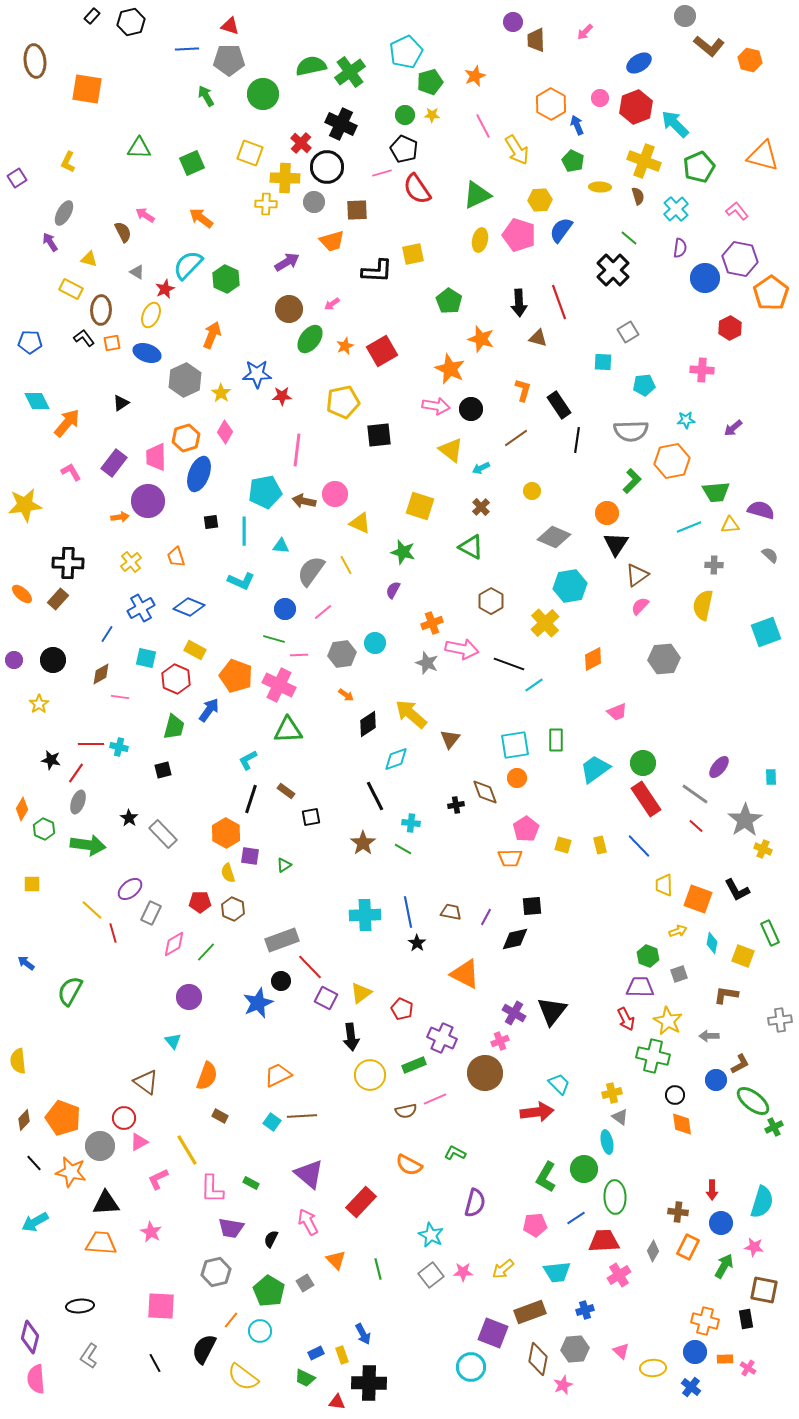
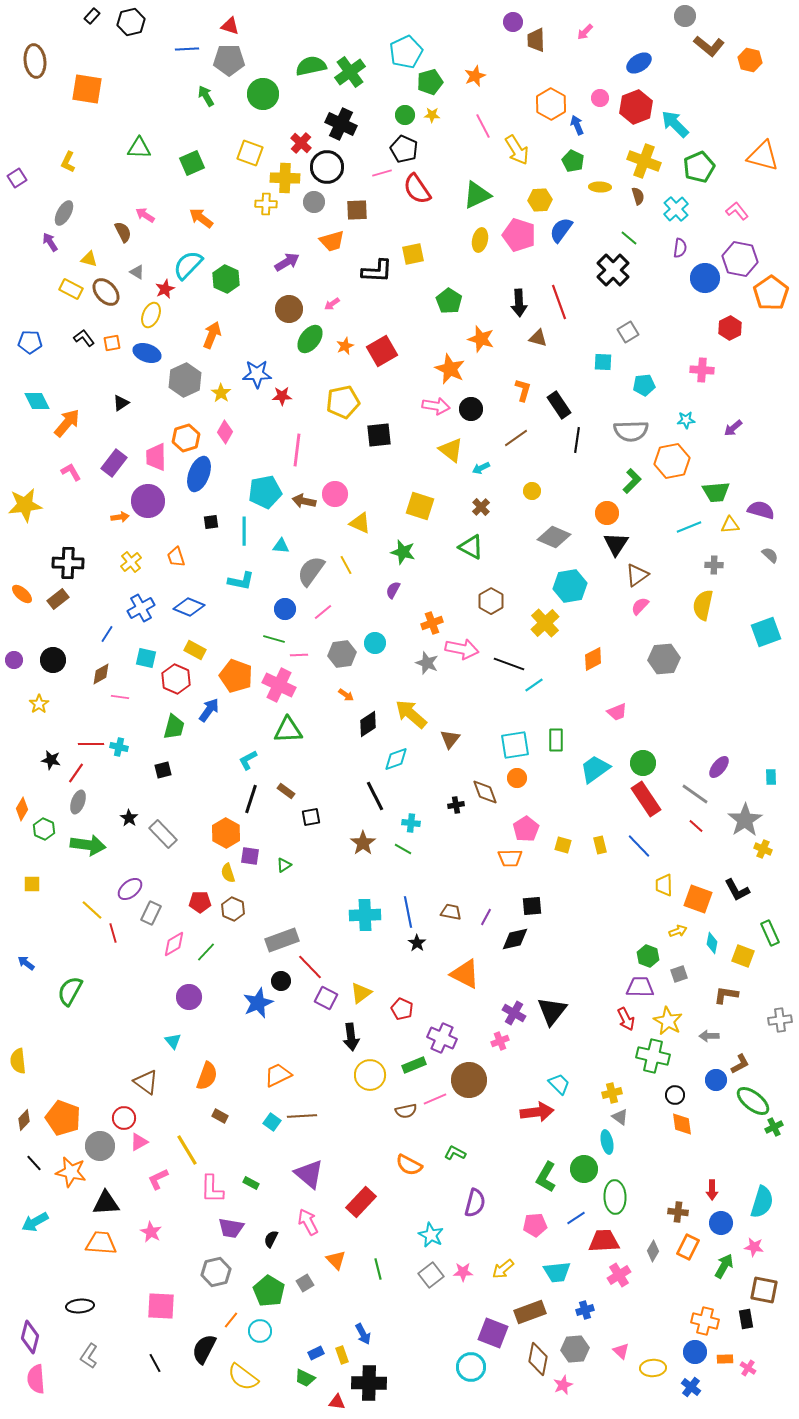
brown ellipse at (101, 310): moved 5 px right, 18 px up; rotated 44 degrees counterclockwise
cyan L-shape at (241, 581): rotated 12 degrees counterclockwise
brown rectangle at (58, 599): rotated 10 degrees clockwise
brown circle at (485, 1073): moved 16 px left, 7 px down
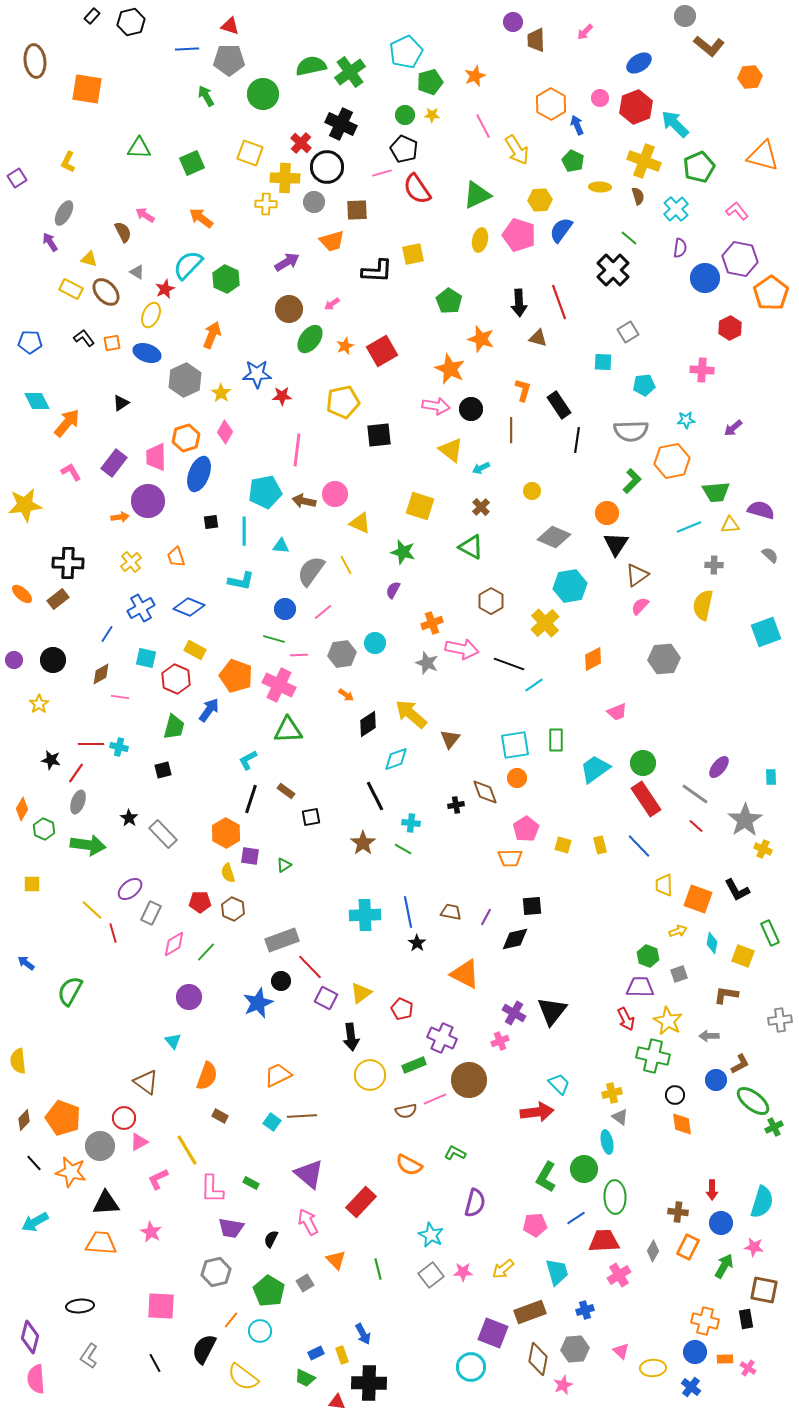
orange hexagon at (750, 60): moved 17 px down; rotated 20 degrees counterclockwise
brown line at (516, 438): moved 5 px left, 8 px up; rotated 55 degrees counterclockwise
cyan trapezoid at (557, 1272): rotated 100 degrees counterclockwise
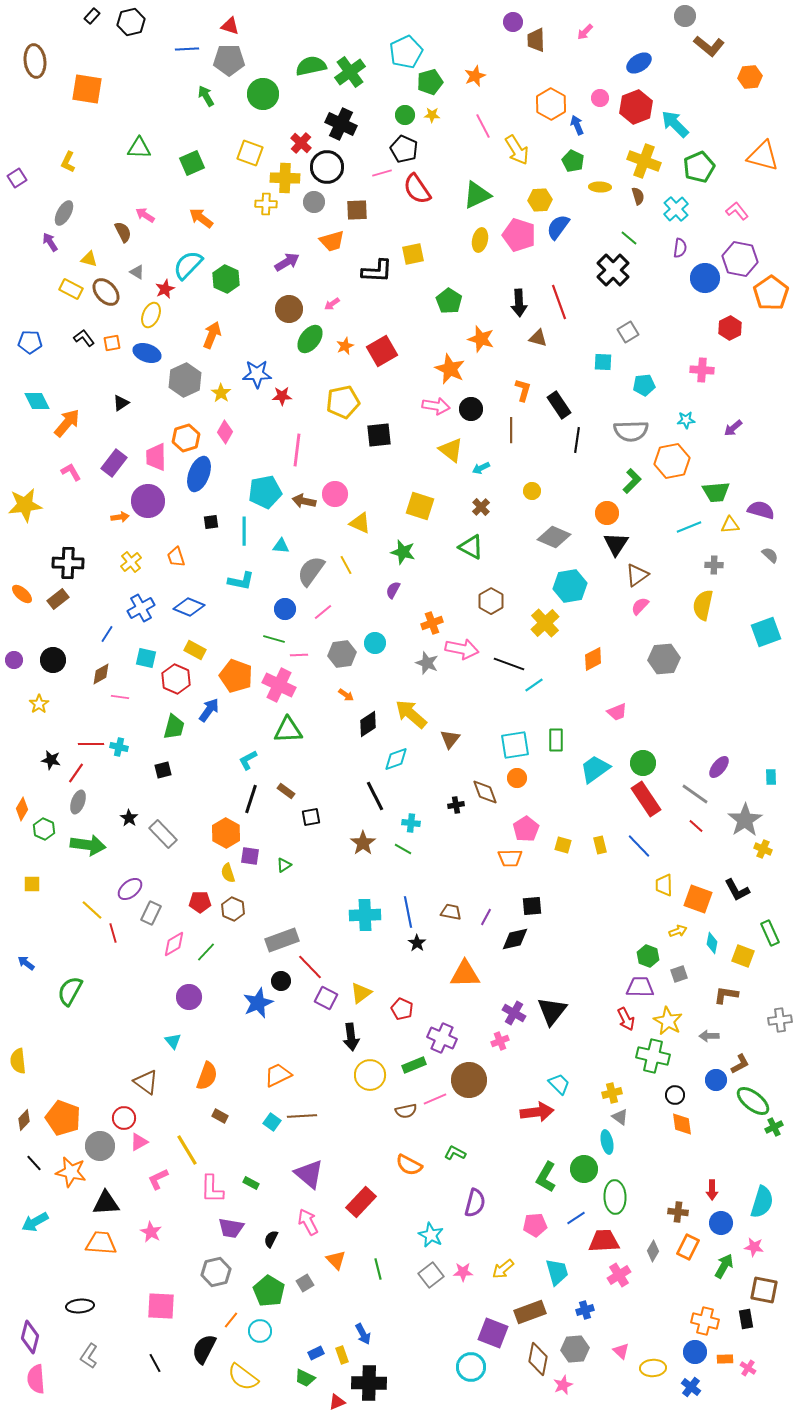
blue semicircle at (561, 230): moved 3 px left, 3 px up
orange triangle at (465, 974): rotated 28 degrees counterclockwise
red triangle at (337, 1402): rotated 30 degrees counterclockwise
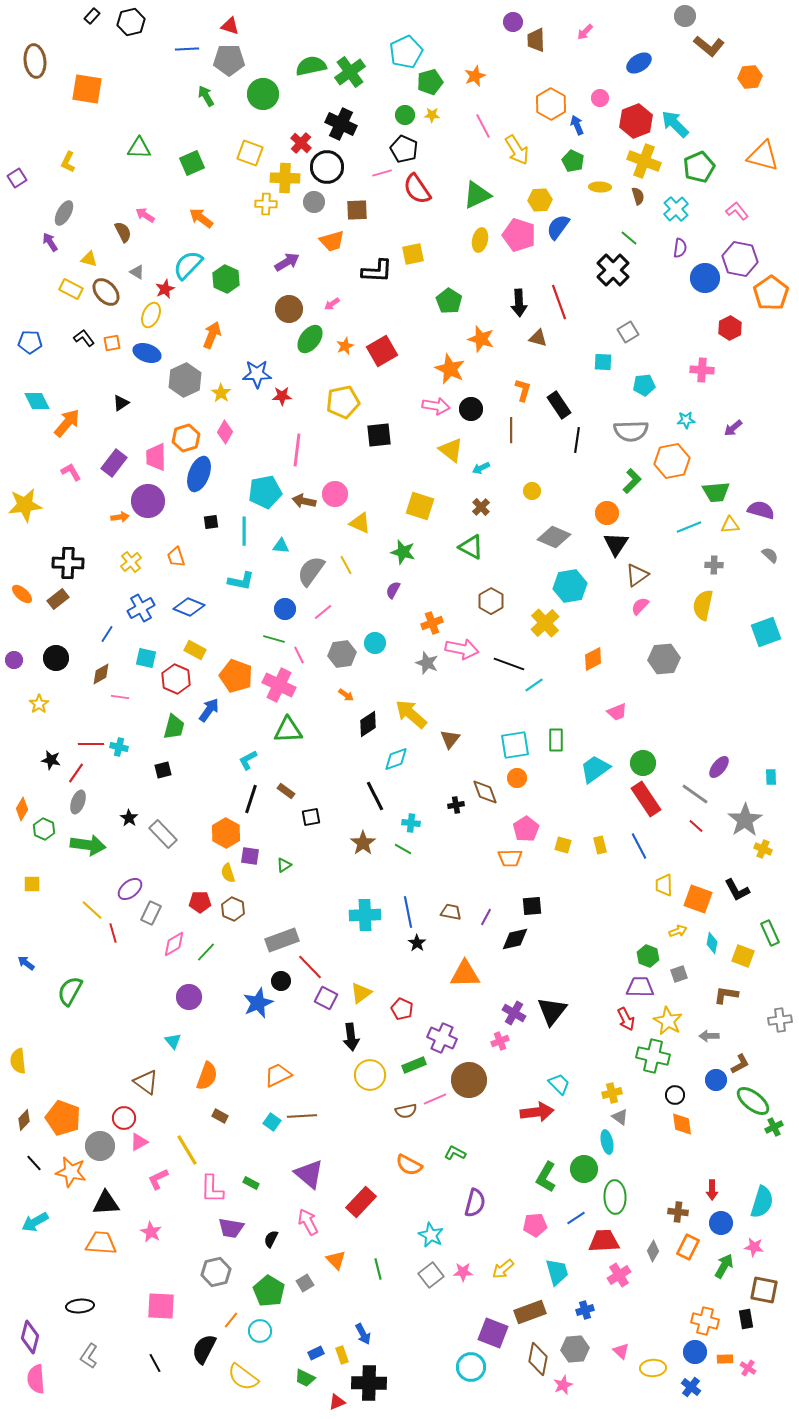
red hexagon at (636, 107): moved 14 px down
pink line at (299, 655): rotated 66 degrees clockwise
black circle at (53, 660): moved 3 px right, 2 px up
blue line at (639, 846): rotated 16 degrees clockwise
